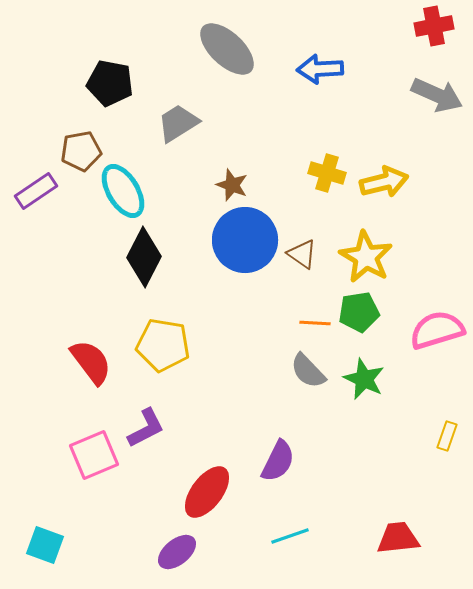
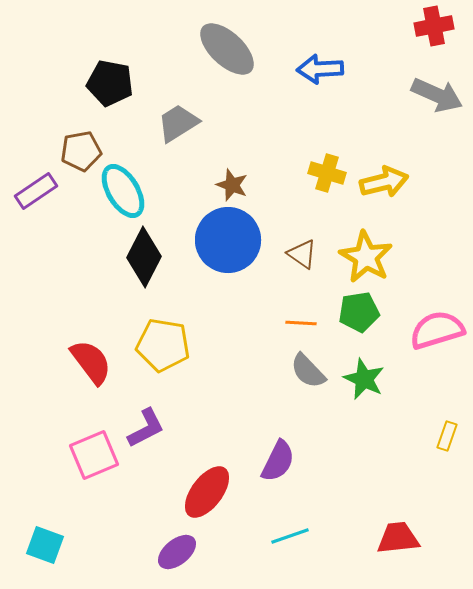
blue circle: moved 17 px left
orange line: moved 14 px left
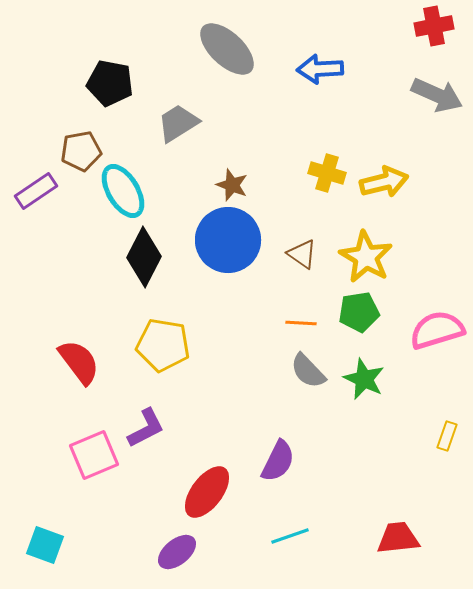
red semicircle: moved 12 px left
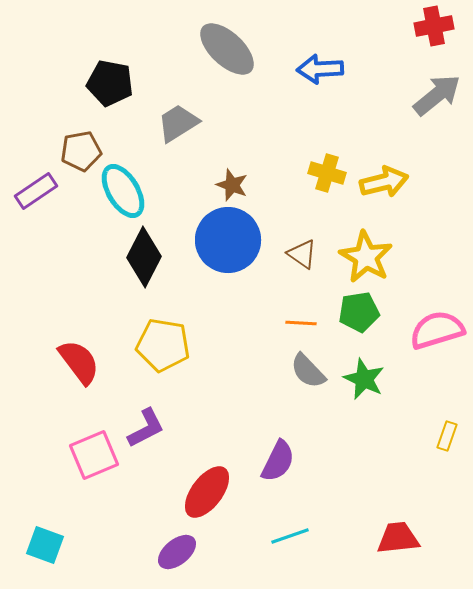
gray arrow: rotated 63 degrees counterclockwise
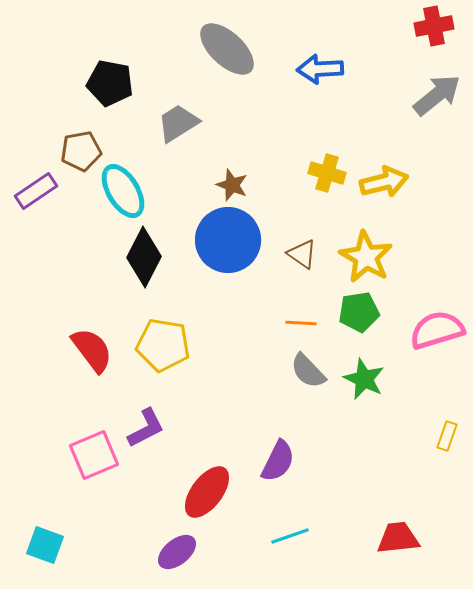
red semicircle: moved 13 px right, 12 px up
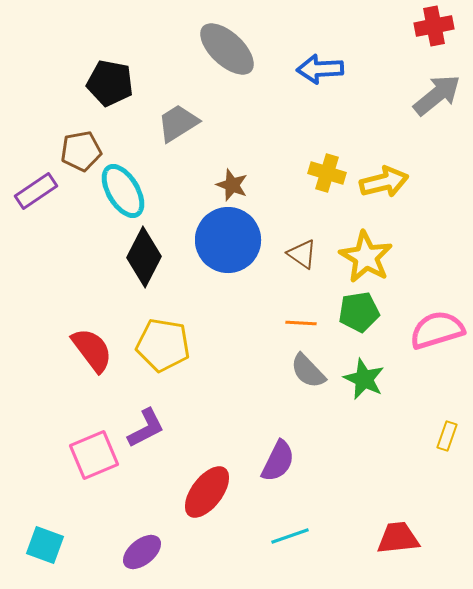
purple ellipse: moved 35 px left
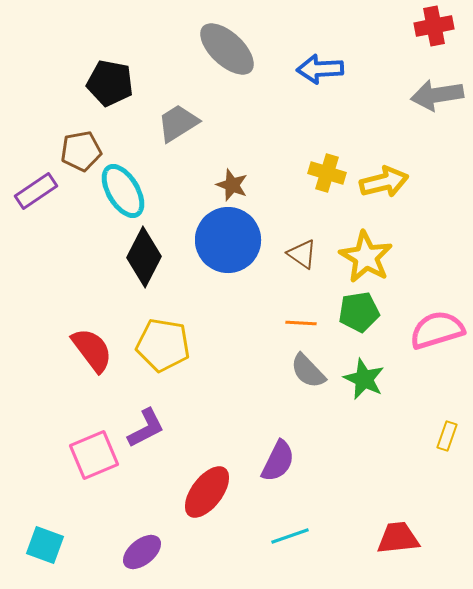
gray arrow: rotated 150 degrees counterclockwise
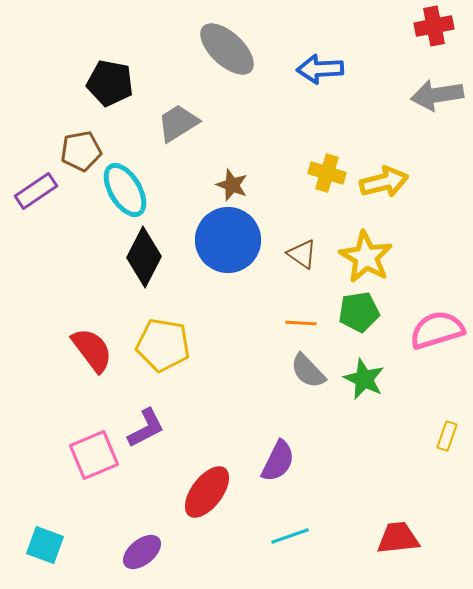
cyan ellipse: moved 2 px right, 1 px up
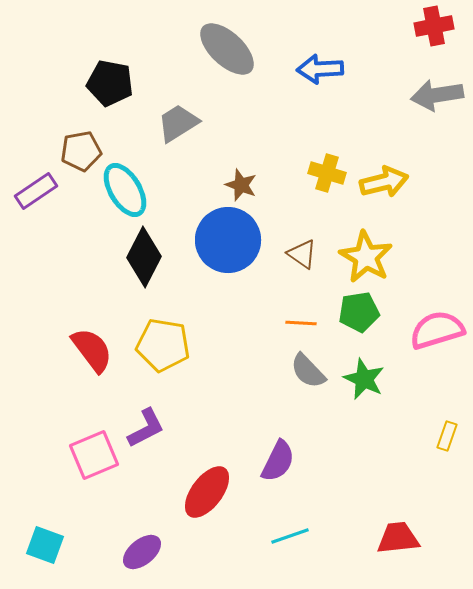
brown star: moved 9 px right
